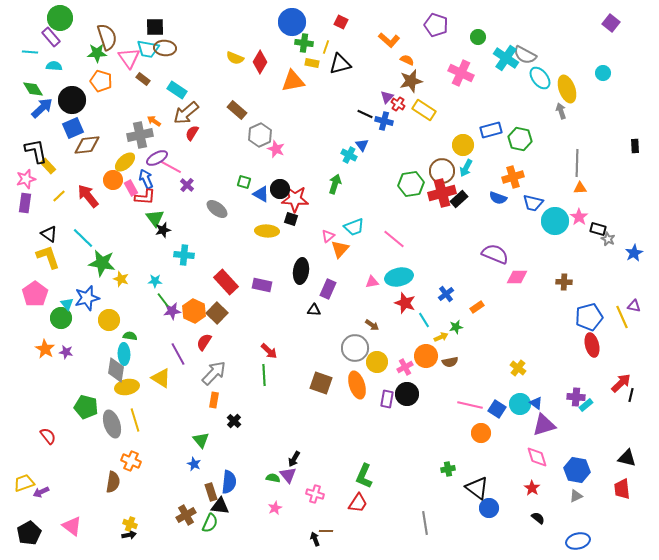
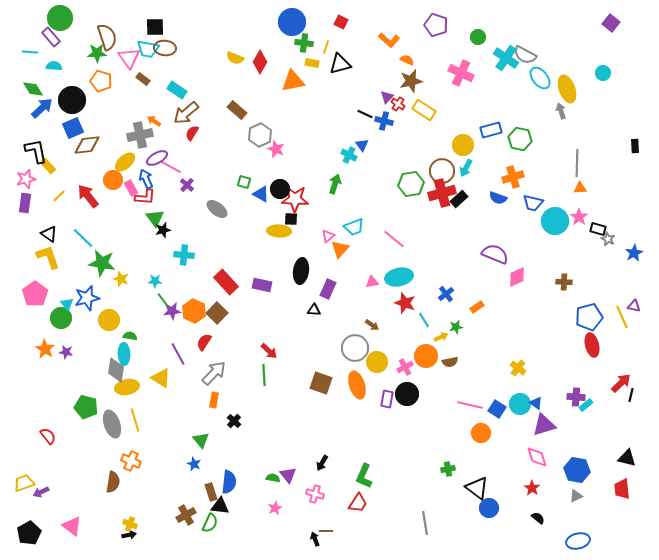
black square at (291, 219): rotated 16 degrees counterclockwise
yellow ellipse at (267, 231): moved 12 px right
pink diamond at (517, 277): rotated 25 degrees counterclockwise
black arrow at (294, 459): moved 28 px right, 4 px down
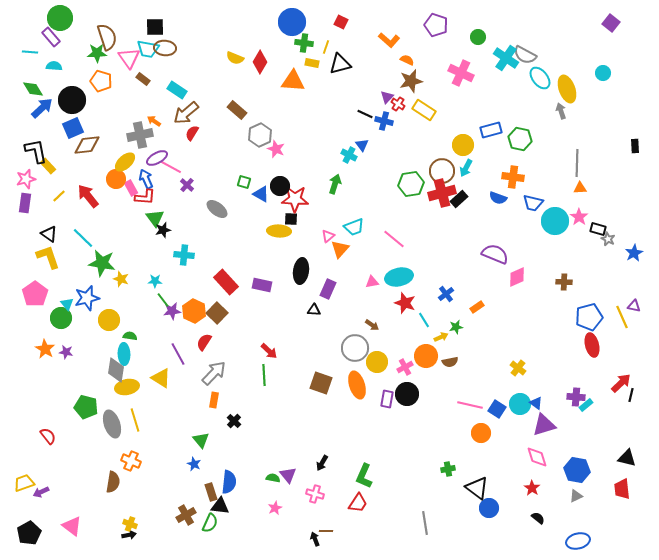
orange triangle at (293, 81): rotated 15 degrees clockwise
orange cross at (513, 177): rotated 25 degrees clockwise
orange circle at (113, 180): moved 3 px right, 1 px up
black circle at (280, 189): moved 3 px up
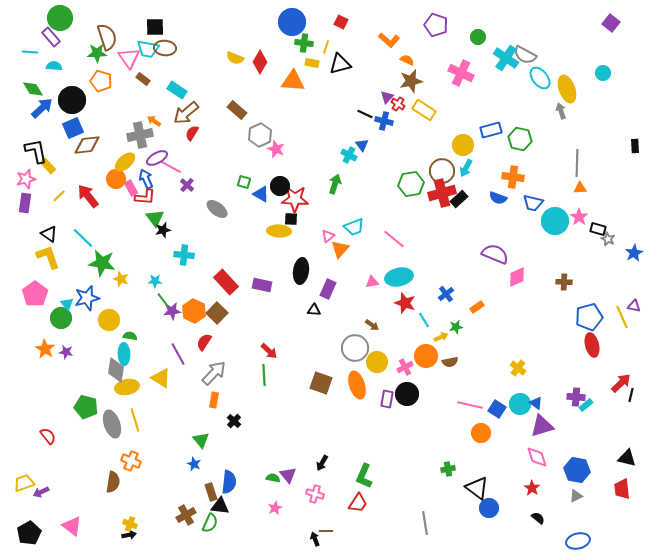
purple triangle at (544, 425): moved 2 px left, 1 px down
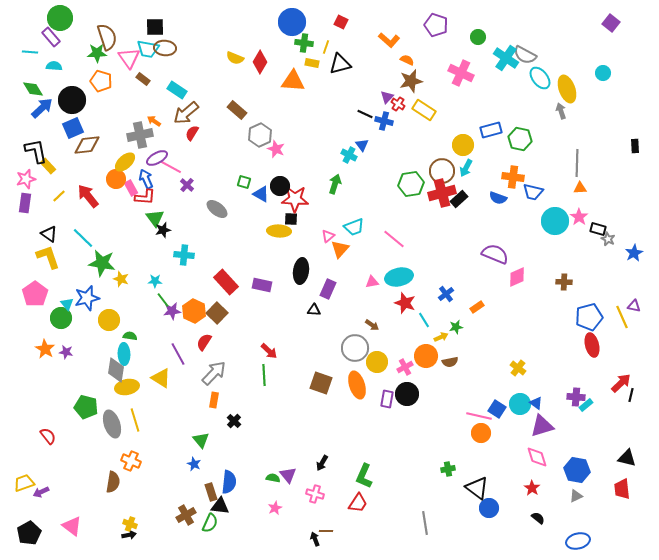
blue trapezoid at (533, 203): moved 11 px up
pink line at (470, 405): moved 9 px right, 11 px down
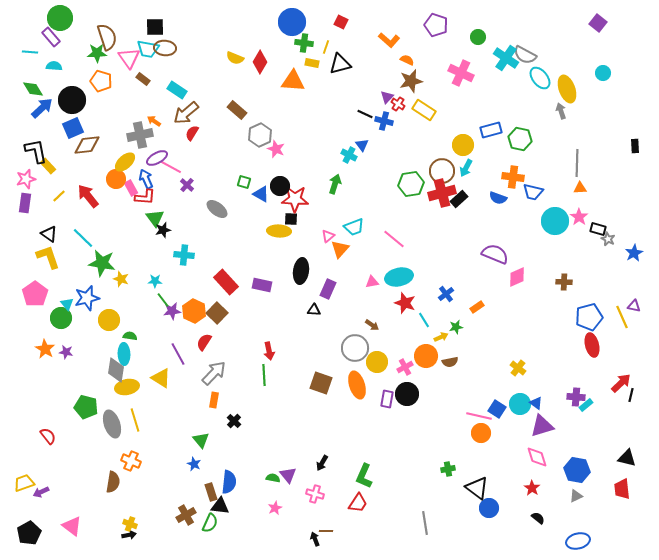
purple square at (611, 23): moved 13 px left
red arrow at (269, 351): rotated 36 degrees clockwise
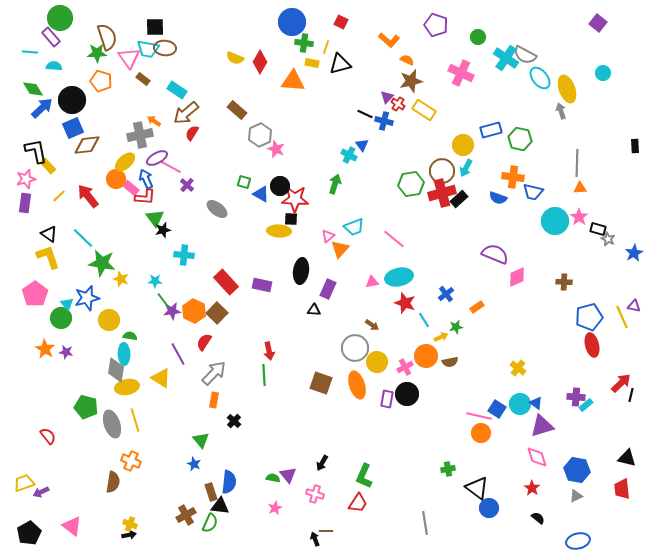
pink rectangle at (131, 188): rotated 21 degrees counterclockwise
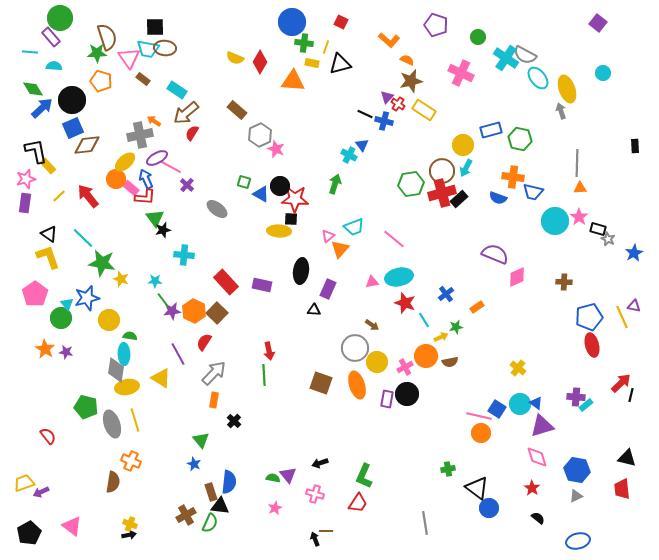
cyan ellipse at (540, 78): moved 2 px left
black arrow at (322, 463): moved 2 px left; rotated 42 degrees clockwise
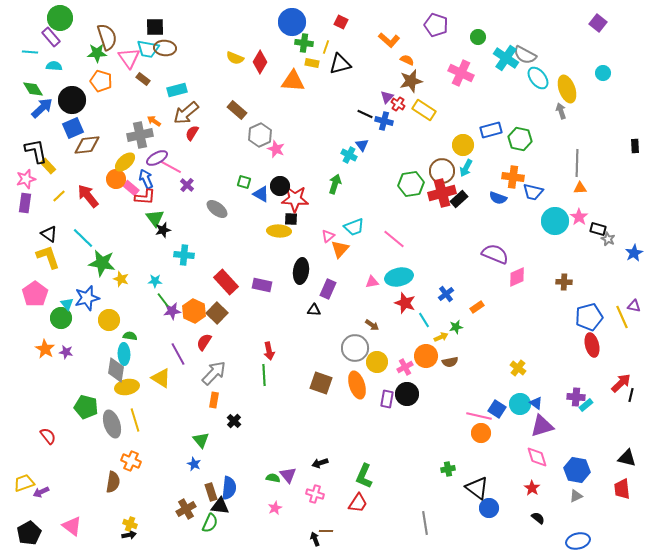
cyan rectangle at (177, 90): rotated 48 degrees counterclockwise
blue semicircle at (229, 482): moved 6 px down
brown cross at (186, 515): moved 6 px up
